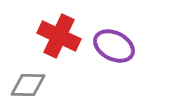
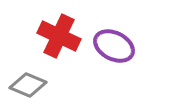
gray diamond: rotated 21 degrees clockwise
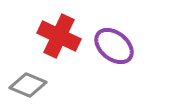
purple ellipse: rotated 12 degrees clockwise
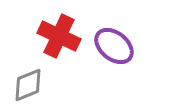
gray diamond: rotated 45 degrees counterclockwise
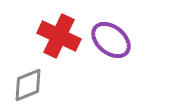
purple ellipse: moved 3 px left, 6 px up
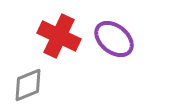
purple ellipse: moved 3 px right, 1 px up
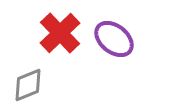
red cross: moved 1 px right, 3 px up; rotated 21 degrees clockwise
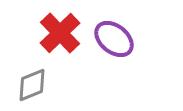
gray diamond: moved 4 px right
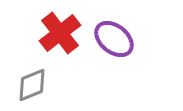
red cross: rotated 6 degrees clockwise
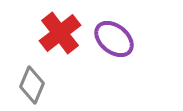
gray diamond: rotated 45 degrees counterclockwise
